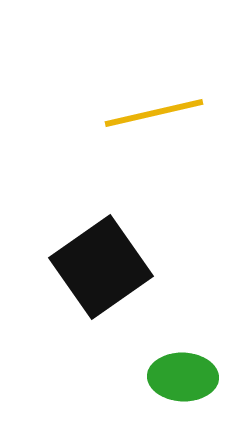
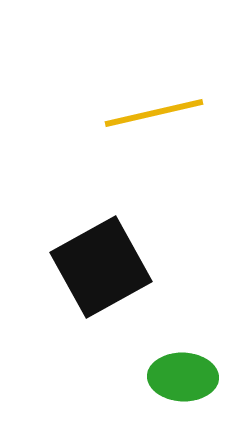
black square: rotated 6 degrees clockwise
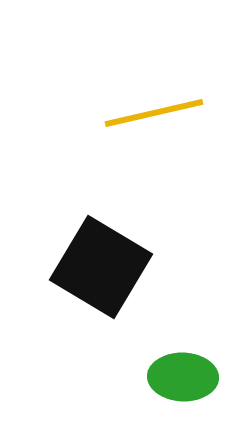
black square: rotated 30 degrees counterclockwise
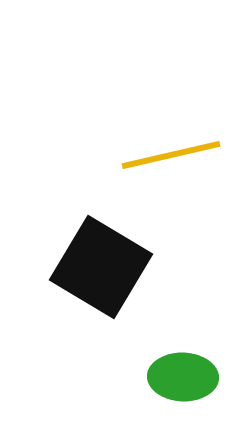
yellow line: moved 17 px right, 42 px down
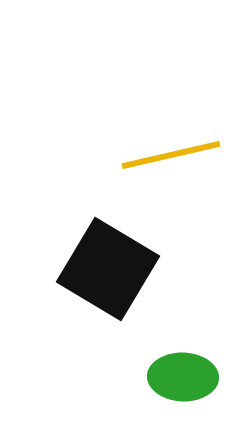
black square: moved 7 px right, 2 px down
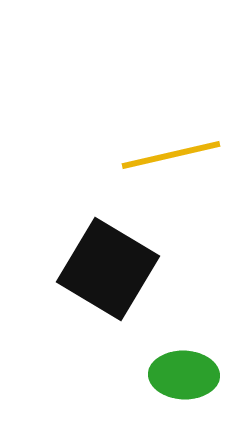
green ellipse: moved 1 px right, 2 px up
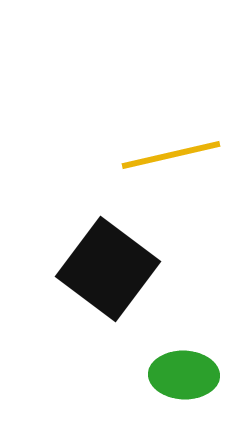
black square: rotated 6 degrees clockwise
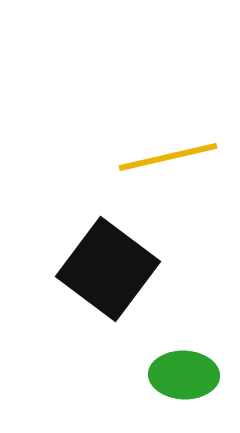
yellow line: moved 3 px left, 2 px down
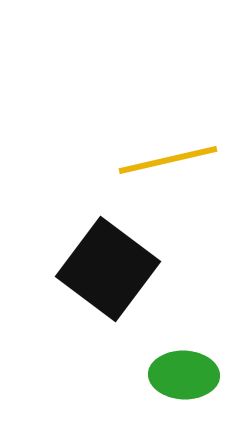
yellow line: moved 3 px down
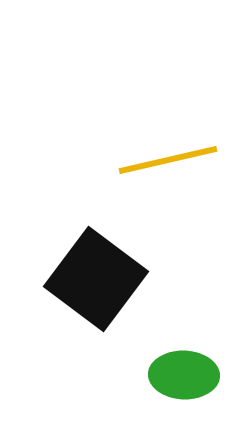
black square: moved 12 px left, 10 px down
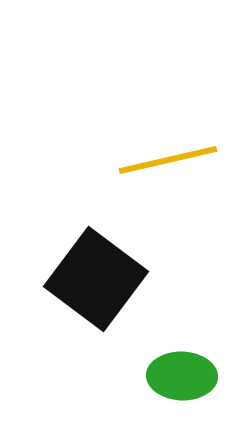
green ellipse: moved 2 px left, 1 px down
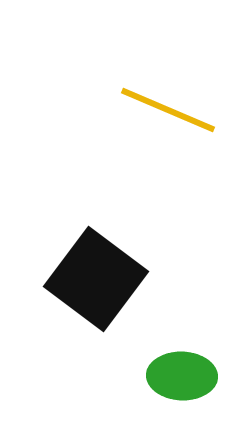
yellow line: moved 50 px up; rotated 36 degrees clockwise
